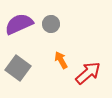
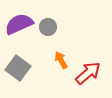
gray circle: moved 3 px left, 3 px down
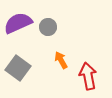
purple semicircle: moved 1 px left, 1 px up
red arrow: moved 3 px down; rotated 60 degrees counterclockwise
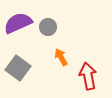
orange arrow: moved 3 px up
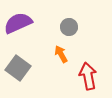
gray circle: moved 21 px right
orange arrow: moved 3 px up
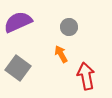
purple semicircle: moved 1 px up
red arrow: moved 2 px left
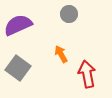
purple semicircle: moved 3 px down
gray circle: moved 13 px up
red arrow: moved 1 px right, 2 px up
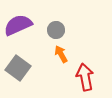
gray circle: moved 13 px left, 16 px down
red arrow: moved 2 px left, 3 px down
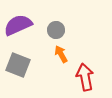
gray square: moved 3 px up; rotated 15 degrees counterclockwise
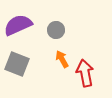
orange arrow: moved 1 px right, 5 px down
gray square: moved 1 px left, 1 px up
red arrow: moved 4 px up
